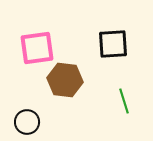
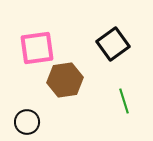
black square: rotated 32 degrees counterclockwise
brown hexagon: rotated 16 degrees counterclockwise
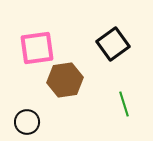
green line: moved 3 px down
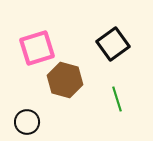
pink square: rotated 9 degrees counterclockwise
brown hexagon: rotated 24 degrees clockwise
green line: moved 7 px left, 5 px up
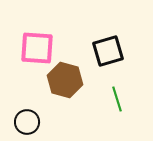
black square: moved 5 px left, 7 px down; rotated 20 degrees clockwise
pink square: rotated 21 degrees clockwise
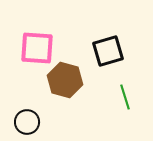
green line: moved 8 px right, 2 px up
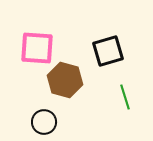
black circle: moved 17 px right
